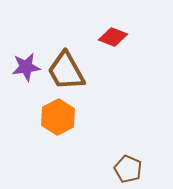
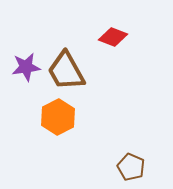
brown pentagon: moved 3 px right, 2 px up
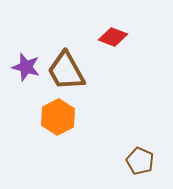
purple star: rotated 24 degrees clockwise
brown pentagon: moved 9 px right, 6 px up
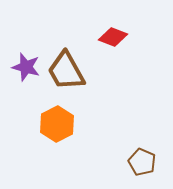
orange hexagon: moved 1 px left, 7 px down
brown pentagon: moved 2 px right, 1 px down
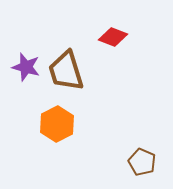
brown trapezoid: rotated 12 degrees clockwise
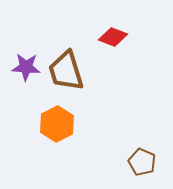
purple star: rotated 12 degrees counterclockwise
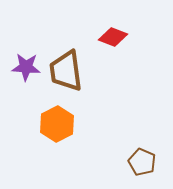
brown trapezoid: rotated 9 degrees clockwise
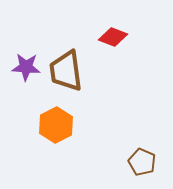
orange hexagon: moved 1 px left, 1 px down
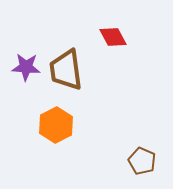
red diamond: rotated 40 degrees clockwise
brown trapezoid: moved 1 px up
brown pentagon: moved 1 px up
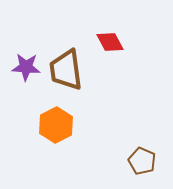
red diamond: moved 3 px left, 5 px down
